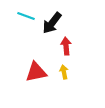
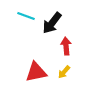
yellow arrow: rotated 128 degrees counterclockwise
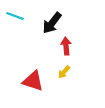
cyan line: moved 11 px left
red triangle: moved 3 px left, 9 px down; rotated 30 degrees clockwise
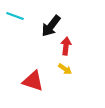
black arrow: moved 1 px left, 3 px down
red arrow: rotated 12 degrees clockwise
yellow arrow: moved 1 px right, 3 px up; rotated 96 degrees counterclockwise
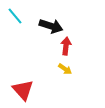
cyan line: rotated 30 degrees clockwise
black arrow: rotated 110 degrees counterclockwise
red triangle: moved 10 px left, 9 px down; rotated 30 degrees clockwise
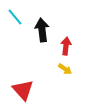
cyan line: moved 1 px down
black arrow: moved 9 px left, 4 px down; rotated 115 degrees counterclockwise
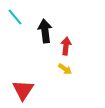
black arrow: moved 3 px right, 1 px down
red triangle: rotated 15 degrees clockwise
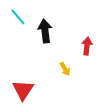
cyan line: moved 3 px right
red arrow: moved 21 px right
yellow arrow: rotated 24 degrees clockwise
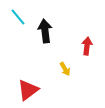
red triangle: moved 5 px right; rotated 20 degrees clockwise
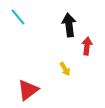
black arrow: moved 24 px right, 6 px up
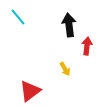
red triangle: moved 2 px right, 1 px down
